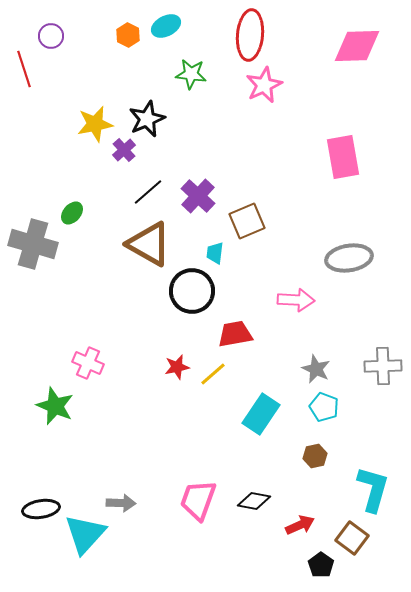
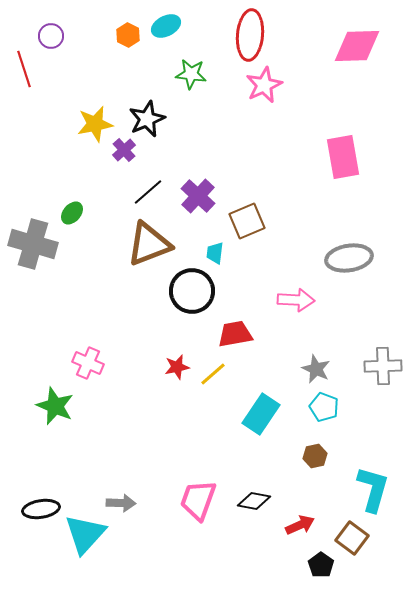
brown triangle at (149, 244): rotated 51 degrees counterclockwise
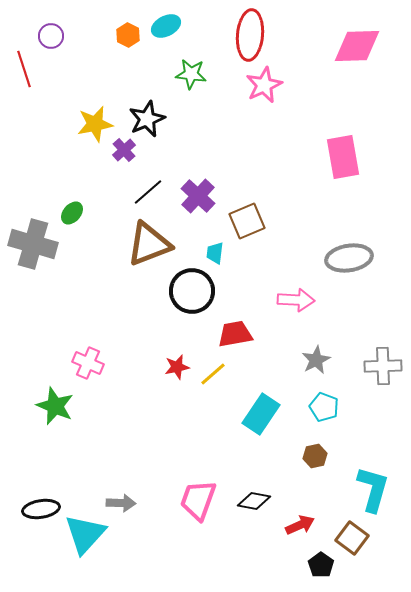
gray star at (316, 369): moved 9 px up; rotated 20 degrees clockwise
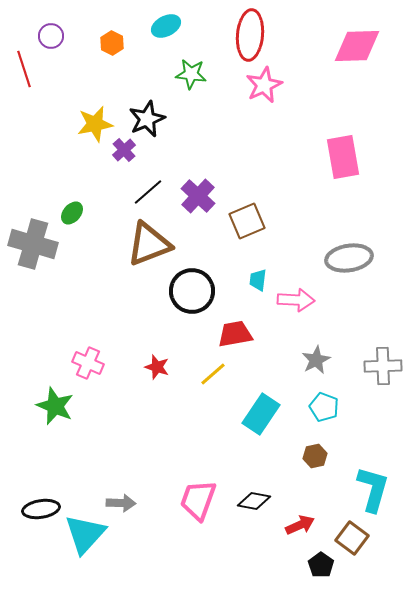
orange hexagon at (128, 35): moved 16 px left, 8 px down
cyan trapezoid at (215, 253): moved 43 px right, 27 px down
red star at (177, 367): moved 20 px left; rotated 30 degrees clockwise
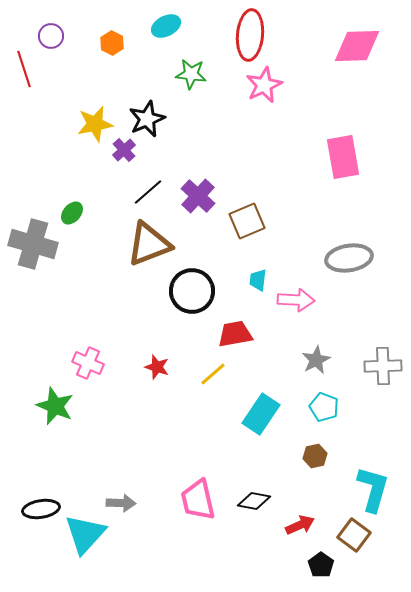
pink trapezoid at (198, 500): rotated 33 degrees counterclockwise
brown square at (352, 538): moved 2 px right, 3 px up
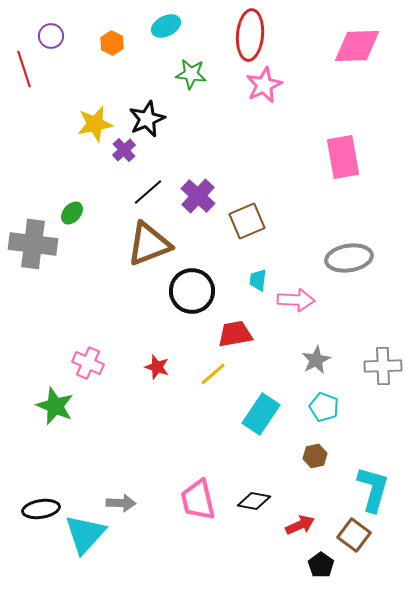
gray cross at (33, 244): rotated 9 degrees counterclockwise
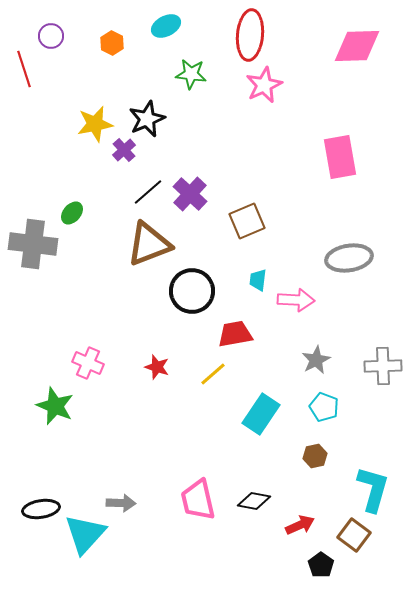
pink rectangle at (343, 157): moved 3 px left
purple cross at (198, 196): moved 8 px left, 2 px up
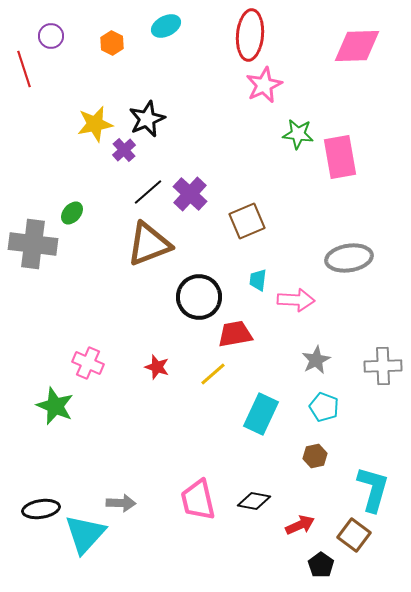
green star at (191, 74): moved 107 px right, 60 px down
black circle at (192, 291): moved 7 px right, 6 px down
cyan rectangle at (261, 414): rotated 9 degrees counterclockwise
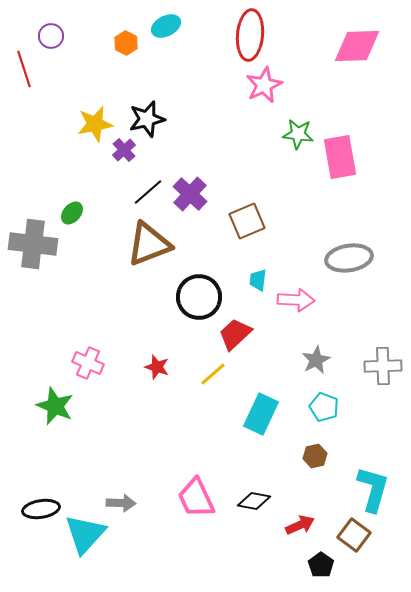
orange hexagon at (112, 43): moved 14 px right
black star at (147, 119): rotated 9 degrees clockwise
red trapezoid at (235, 334): rotated 33 degrees counterclockwise
pink trapezoid at (198, 500): moved 2 px left, 2 px up; rotated 12 degrees counterclockwise
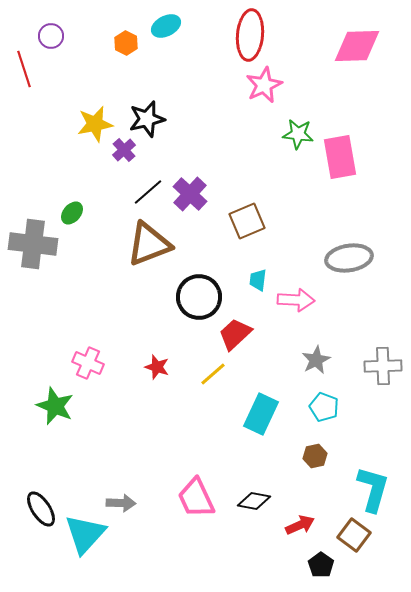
black ellipse at (41, 509): rotated 66 degrees clockwise
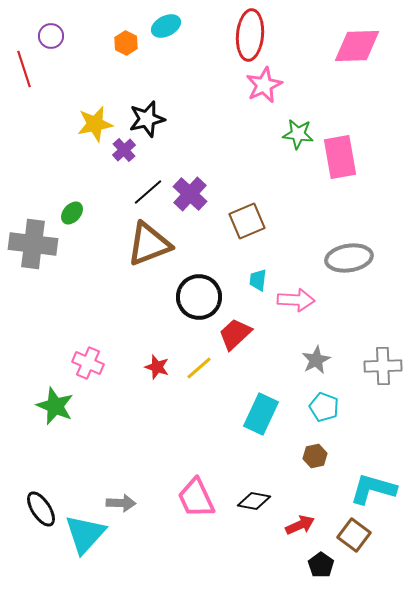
yellow line at (213, 374): moved 14 px left, 6 px up
cyan L-shape at (373, 489): rotated 90 degrees counterclockwise
